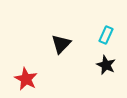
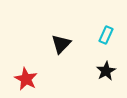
black star: moved 6 px down; rotated 18 degrees clockwise
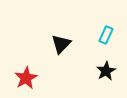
red star: moved 1 px up; rotated 15 degrees clockwise
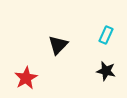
black triangle: moved 3 px left, 1 px down
black star: rotated 30 degrees counterclockwise
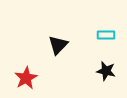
cyan rectangle: rotated 66 degrees clockwise
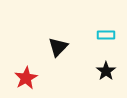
black triangle: moved 2 px down
black star: rotated 24 degrees clockwise
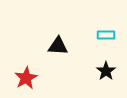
black triangle: moved 1 px up; rotated 50 degrees clockwise
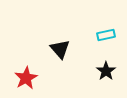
cyan rectangle: rotated 12 degrees counterclockwise
black triangle: moved 2 px right, 3 px down; rotated 45 degrees clockwise
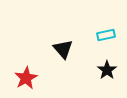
black triangle: moved 3 px right
black star: moved 1 px right, 1 px up
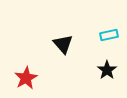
cyan rectangle: moved 3 px right
black triangle: moved 5 px up
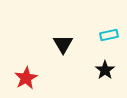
black triangle: rotated 10 degrees clockwise
black star: moved 2 px left
